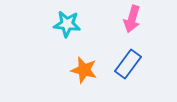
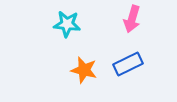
blue rectangle: rotated 28 degrees clockwise
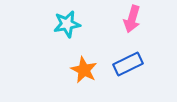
cyan star: rotated 16 degrees counterclockwise
orange star: rotated 12 degrees clockwise
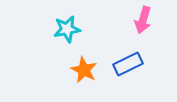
pink arrow: moved 11 px right, 1 px down
cyan star: moved 5 px down
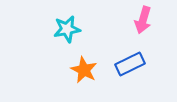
blue rectangle: moved 2 px right
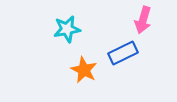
blue rectangle: moved 7 px left, 11 px up
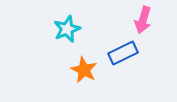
cyan star: rotated 12 degrees counterclockwise
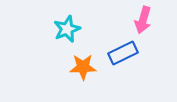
orange star: moved 1 px left, 3 px up; rotated 28 degrees counterclockwise
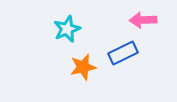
pink arrow: rotated 72 degrees clockwise
orange star: rotated 12 degrees counterclockwise
